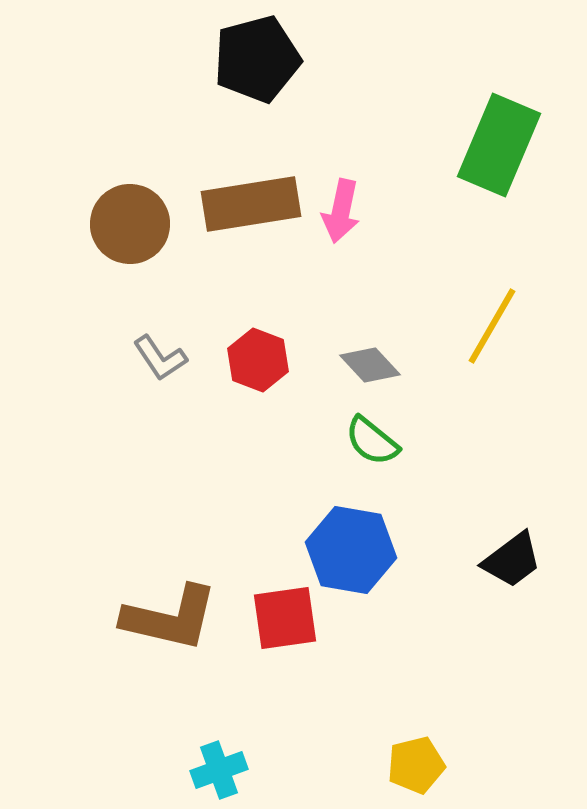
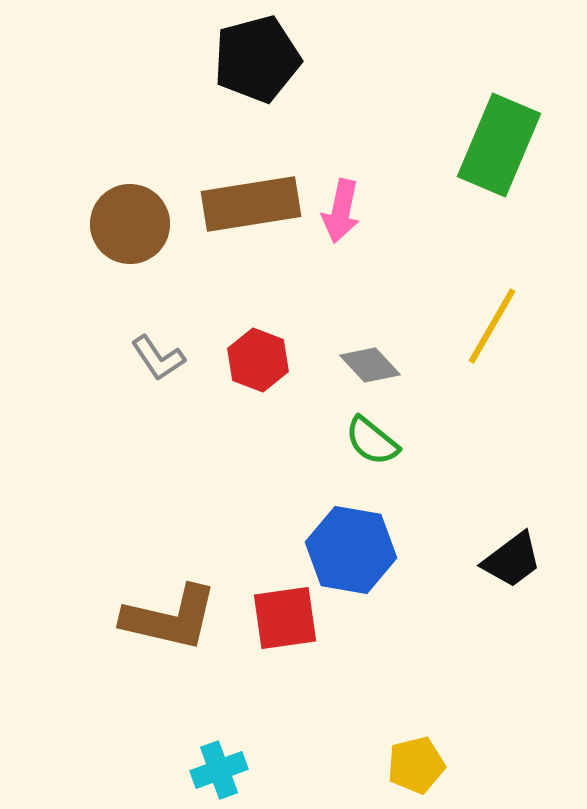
gray L-shape: moved 2 px left
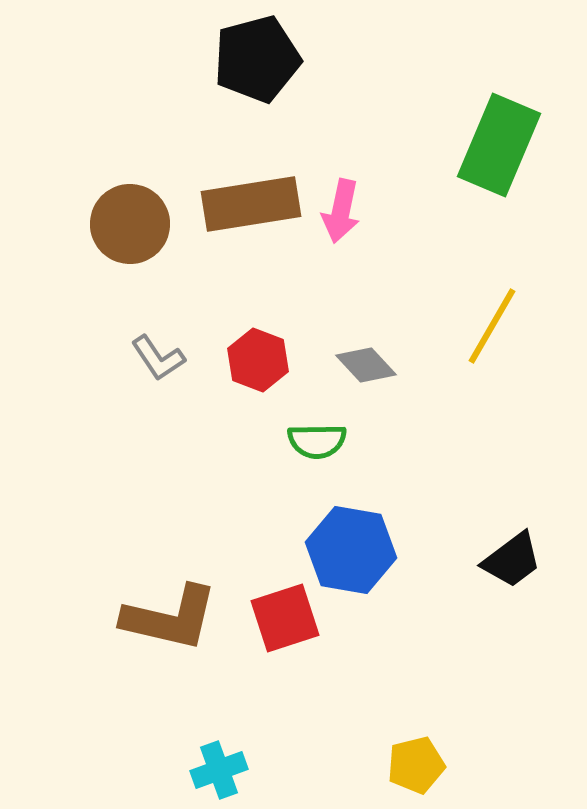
gray diamond: moved 4 px left
green semicircle: moved 55 px left; rotated 40 degrees counterclockwise
red square: rotated 10 degrees counterclockwise
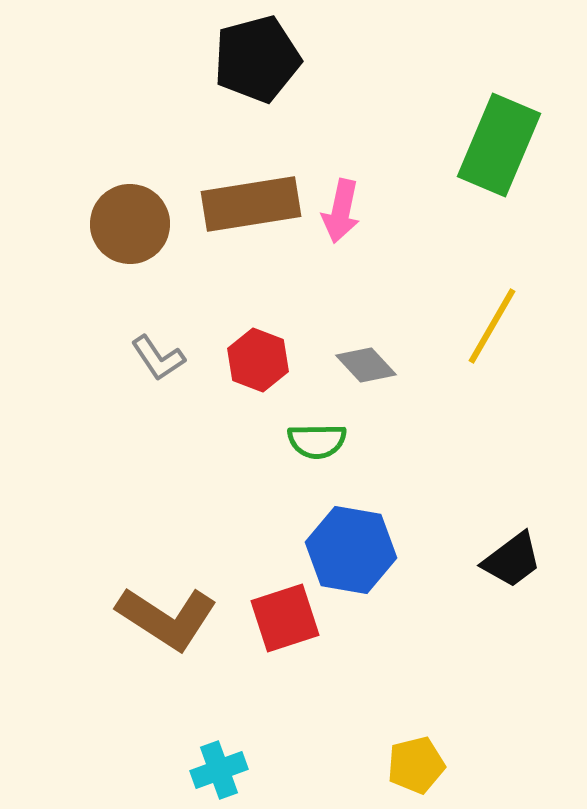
brown L-shape: moved 3 px left; rotated 20 degrees clockwise
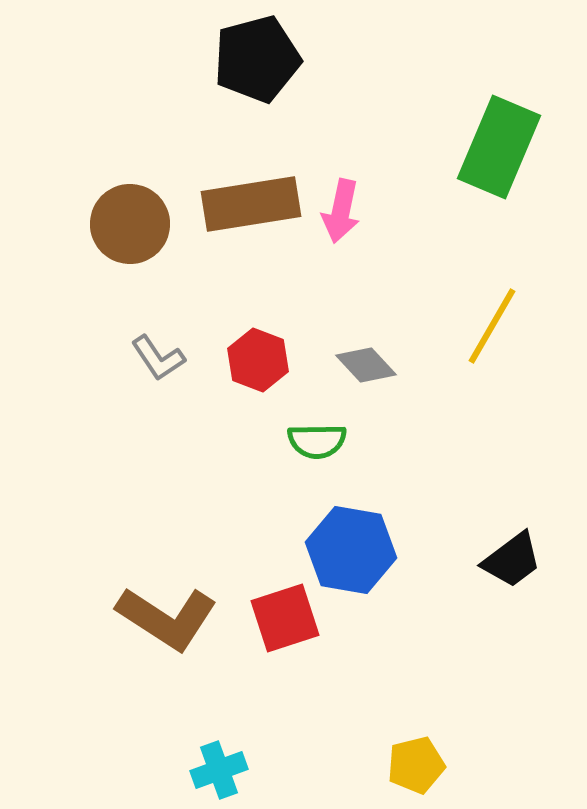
green rectangle: moved 2 px down
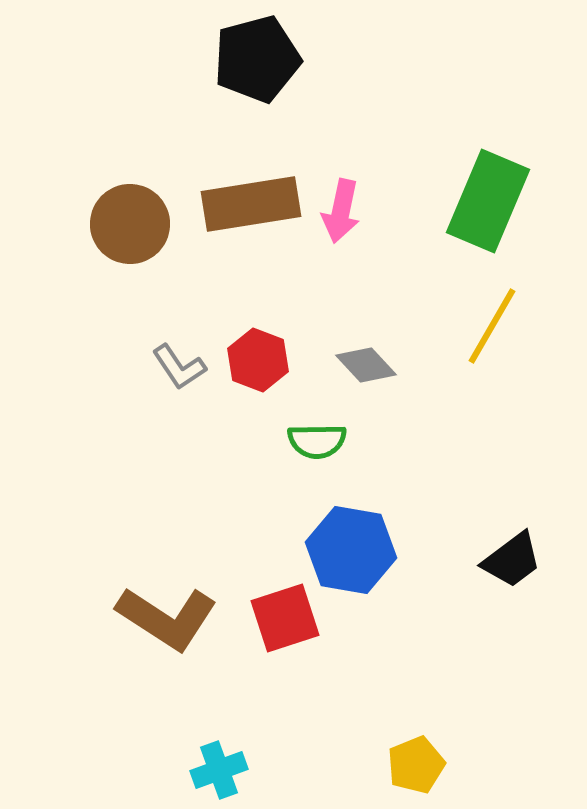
green rectangle: moved 11 px left, 54 px down
gray L-shape: moved 21 px right, 9 px down
yellow pentagon: rotated 8 degrees counterclockwise
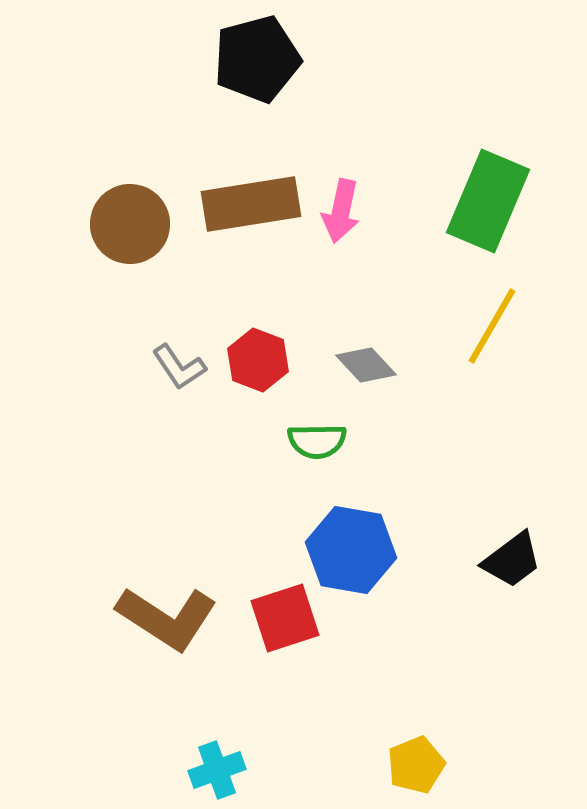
cyan cross: moved 2 px left
